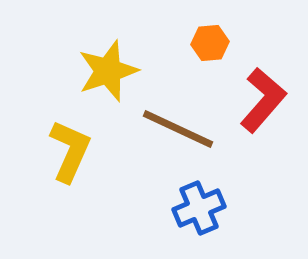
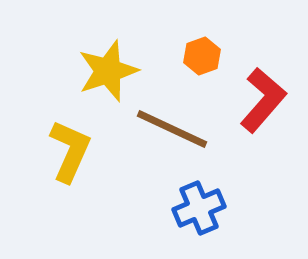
orange hexagon: moved 8 px left, 13 px down; rotated 15 degrees counterclockwise
brown line: moved 6 px left
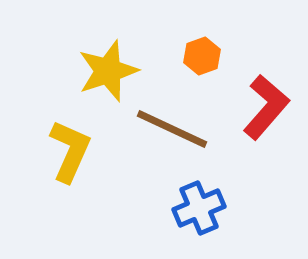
red L-shape: moved 3 px right, 7 px down
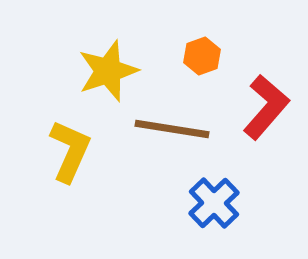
brown line: rotated 16 degrees counterclockwise
blue cross: moved 15 px right, 5 px up; rotated 21 degrees counterclockwise
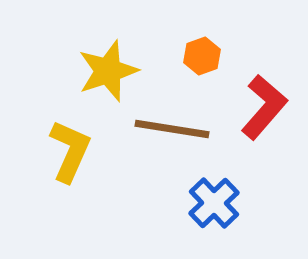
red L-shape: moved 2 px left
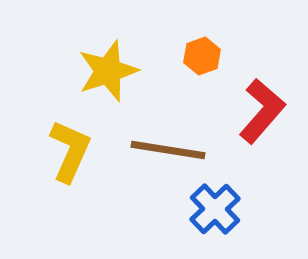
red L-shape: moved 2 px left, 4 px down
brown line: moved 4 px left, 21 px down
blue cross: moved 1 px right, 6 px down
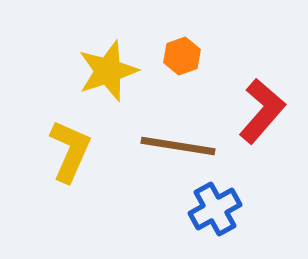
orange hexagon: moved 20 px left
brown line: moved 10 px right, 4 px up
blue cross: rotated 15 degrees clockwise
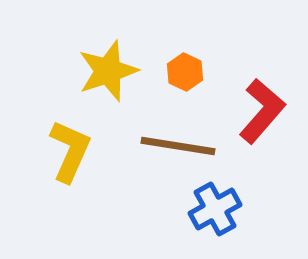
orange hexagon: moved 3 px right, 16 px down; rotated 15 degrees counterclockwise
